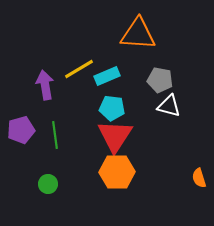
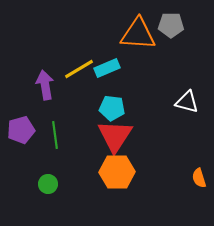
cyan rectangle: moved 8 px up
gray pentagon: moved 11 px right, 55 px up; rotated 10 degrees counterclockwise
white triangle: moved 18 px right, 4 px up
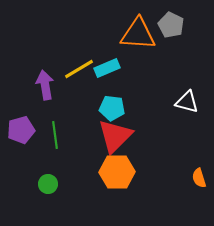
gray pentagon: rotated 25 degrees clockwise
red triangle: rotated 12 degrees clockwise
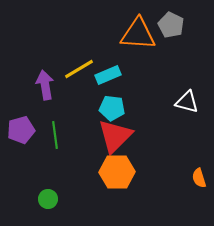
cyan rectangle: moved 1 px right, 7 px down
green circle: moved 15 px down
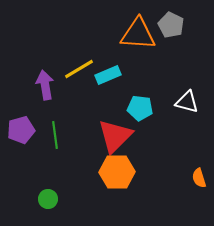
cyan pentagon: moved 28 px right
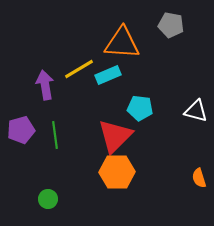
gray pentagon: rotated 15 degrees counterclockwise
orange triangle: moved 16 px left, 9 px down
white triangle: moved 9 px right, 9 px down
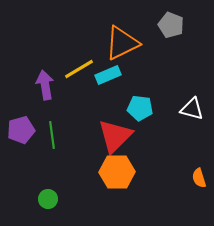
gray pentagon: rotated 10 degrees clockwise
orange triangle: rotated 30 degrees counterclockwise
white triangle: moved 4 px left, 2 px up
green line: moved 3 px left
